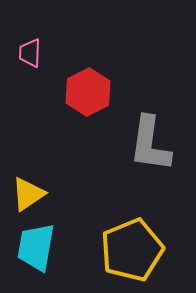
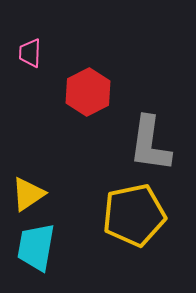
yellow pentagon: moved 2 px right, 35 px up; rotated 10 degrees clockwise
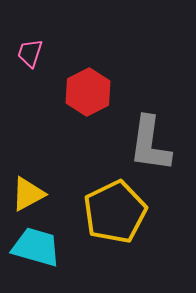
pink trapezoid: rotated 16 degrees clockwise
yellow triangle: rotated 6 degrees clockwise
yellow pentagon: moved 19 px left, 3 px up; rotated 14 degrees counterclockwise
cyan trapezoid: rotated 96 degrees clockwise
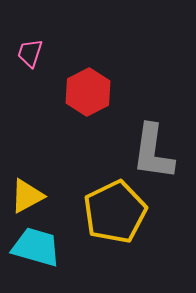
gray L-shape: moved 3 px right, 8 px down
yellow triangle: moved 1 px left, 2 px down
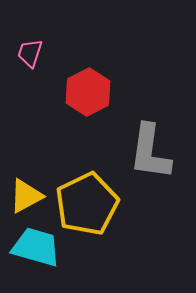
gray L-shape: moved 3 px left
yellow triangle: moved 1 px left
yellow pentagon: moved 28 px left, 8 px up
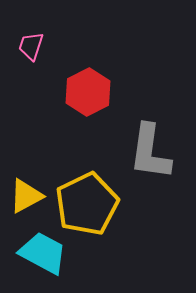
pink trapezoid: moved 1 px right, 7 px up
cyan trapezoid: moved 7 px right, 6 px down; rotated 12 degrees clockwise
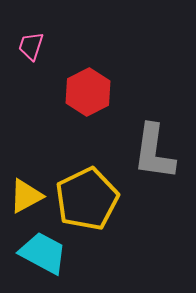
gray L-shape: moved 4 px right
yellow pentagon: moved 5 px up
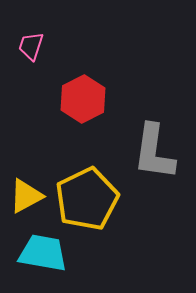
red hexagon: moved 5 px left, 7 px down
cyan trapezoid: rotated 18 degrees counterclockwise
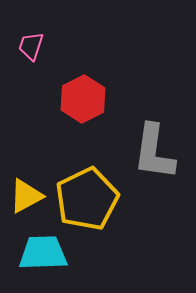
cyan trapezoid: rotated 12 degrees counterclockwise
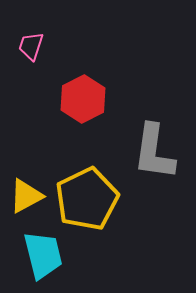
cyan trapezoid: moved 2 px down; rotated 78 degrees clockwise
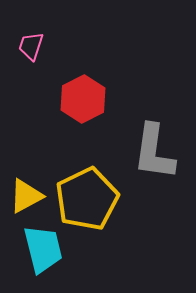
cyan trapezoid: moved 6 px up
